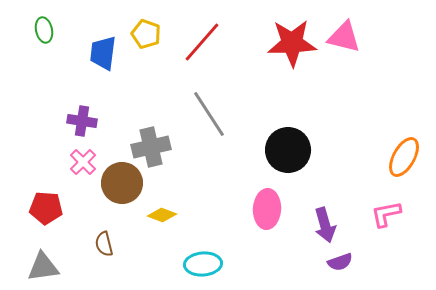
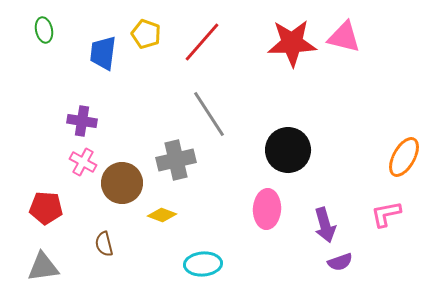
gray cross: moved 25 px right, 13 px down
pink cross: rotated 16 degrees counterclockwise
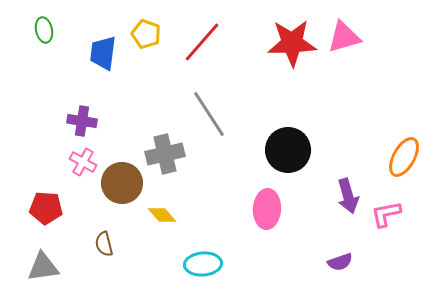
pink triangle: rotated 30 degrees counterclockwise
gray cross: moved 11 px left, 6 px up
yellow diamond: rotated 28 degrees clockwise
purple arrow: moved 23 px right, 29 px up
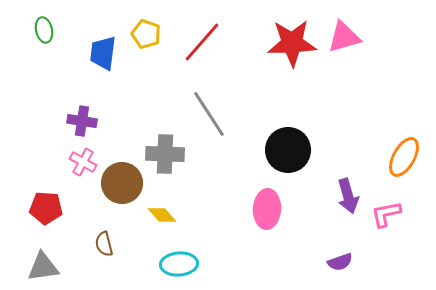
gray cross: rotated 15 degrees clockwise
cyan ellipse: moved 24 px left
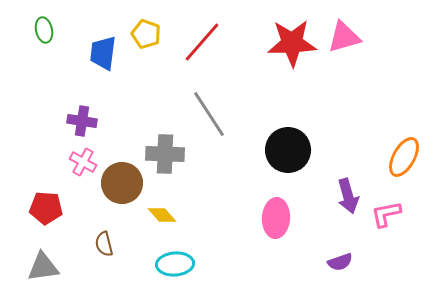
pink ellipse: moved 9 px right, 9 px down
cyan ellipse: moved 4 px left
